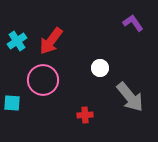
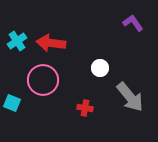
red arrow: moved 2 px down; rotated 60 degrees clockwise
cyan square: rotated 18 degrees clockwise
red cross: moved 7 px up; rotated 14 degrees clockwise
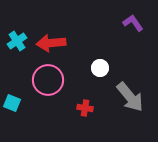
red arrow: rotated 12 degrees counterclockwise
pink circle: moved 5 px right
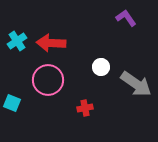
purple L-shape: moved 7 px left, 5 px up
red arrow: rotated 8 degrees clockwise
white circle: moved 1 px right, 1 px up
gray arrow: moved 6 px right, 13 px up; rotated 16 degrees counterclockwise
red cross: rotated 21 degrees counterclockwise
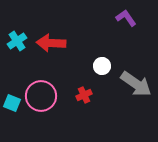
white circle: moved 1 px right, 1 px up
pink circle: moved 7 px left, 16 px down
red cross: moved 1 px left, 13 px up; rotated 14 degrees counterclockwise
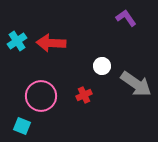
cyan square: moved 10 px right, 23 px down
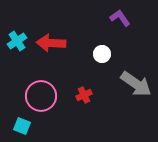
purple L-shape: moved 6 px left
white circle: moved 12 px up
